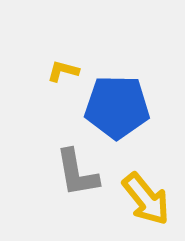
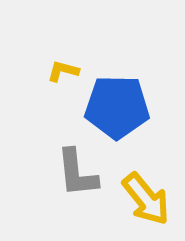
gray L-shape: rotated 4 degrees clockwise
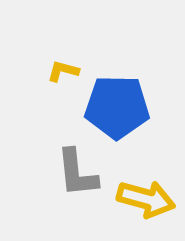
yellow arrow: rotated 36 degrees counterclockwise
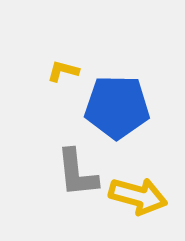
yellow arrow: moved 8 px left, 3 px up
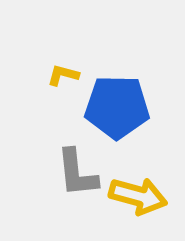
yellow L-shape: moved 4 px down
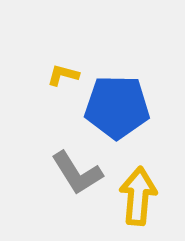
gray L-shape: rotated 26 degrees counterclockwise
yellow arrow: rotated 100 degrees counterclockwise
